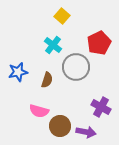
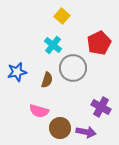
gray circle: moved 3 px left, 1 px down
blue star: moved 1 px left
brown circle: moved 2 px down
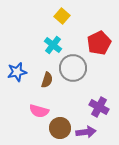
purple cross: moved 2 px left
purple arrow: rotated 18 degrees counterclockwise
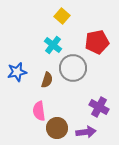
red pentagon: moved 2 px left, 1 px up; rotated 15 degrees clockwise
pink semicircle: rotated 66 degrees clockwise
brown circle: moved 3 px left
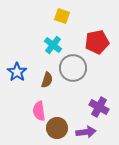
yellow square: rotated 21 degrees counterclockwise
blue star: rotated 24 degrees counterclockwise
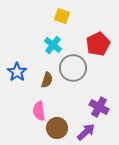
red pentagon: moved 1 px right, 2 px down; rotated 15 degrees counterclockwise
purple arrow: rotated 36 degrees counterclockwise
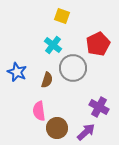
blue star: rotated 12 degrees counterclockwise
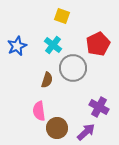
blue star: moved 26 px up; rotated 24 degrees clockwise
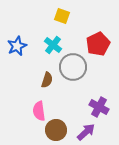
gray circle: moved 1 px up
brown circle: moved 1 px left, 2 px down
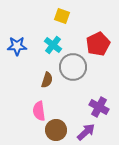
blue star: rotated 24 degrees clockwise
